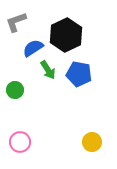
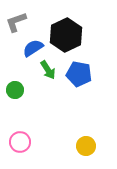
yellow circle: moved 6 px left, 4 px down
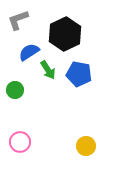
gray L-shape: moved 2 px right, 2 px up
black hexagon: moved 1 px left, 1 px up
blue semicircle: moved 4 px left, 4 px down
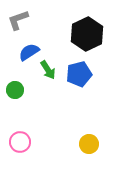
black hexagon: moved 22 px right
blue pentagon: rotated 25 degrees counterclockwise
yellow circle: moved 3 px right, 2 px up
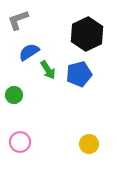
green circle: moved 1 px left, 5 px down
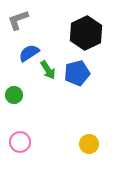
black hexagon: moved 1 px left, 1 px up
blue semicircle: moved 1 px down
blue pentagon: moved 2 px left, 1 px up
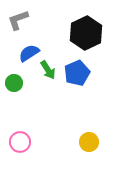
blue pentagon: rotated 10 degrees counterclockwise
green circle: moved 12 px up
yellow circle: moved 2 px up
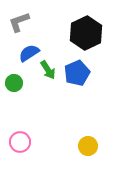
gray L-shape: moved 1 px right, 2 px down
yellow circle: moved 1 px left, 4 px down
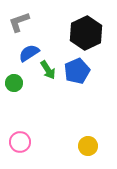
blue pentagon: moved 2 px up
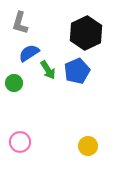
gray L-shape: moved 1 px right, 1 px down; rotated 55 degrees counterclockwise
